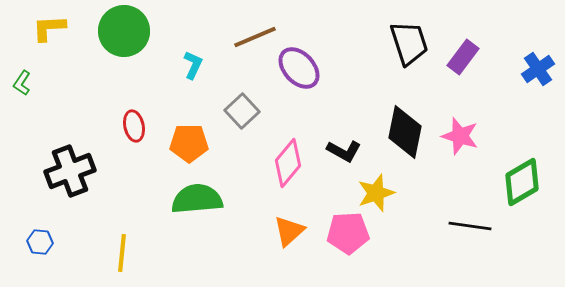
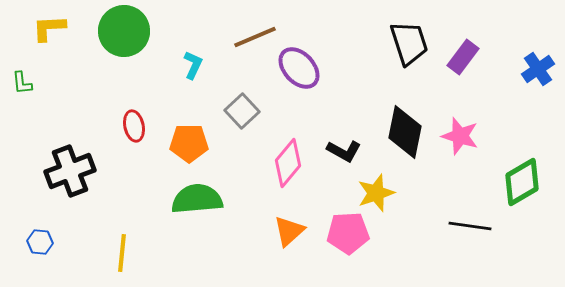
green L-shape: rotated 40 degrees counterclockwise
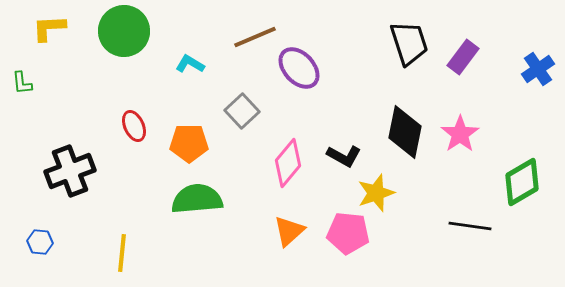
cyan L-shape: moved 3 px left, 1 px up; rotated 84 degrees counterclockwise
red ellipse: rotated 12 degrees counterclockwise
pink star: moved 2 px up; rotated 21 degrees clockwise
black L-shape: moved 5 px down
pink pentagon: rotated 9 degrees clockwise
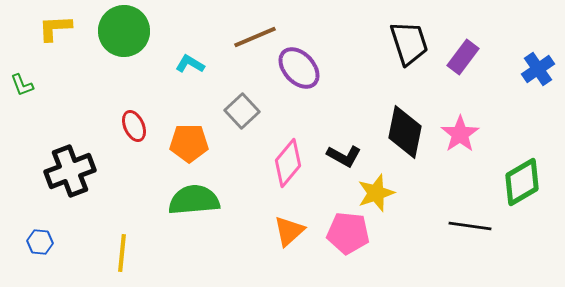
yellow L-shape: moved 6 px right
green L-shape: moved 2 px down; rotated 15 degrees counterclockwise
green semicircle: moved 3 px left, 1 px down
